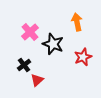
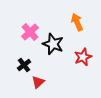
orange arrow: rotated 12 degrees counterclockwise
red triangle: moved 1 px right, 2 px down
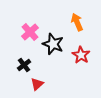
red star: moved 2 px left, 2 px up; rotated 18 degrees counterclockwise
red triangle: moved 1 px left, 2 px down
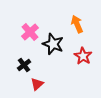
orange arrow: moved 2 px down
red star: moved 2 px right, 1 px down
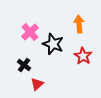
orange arrow: moved 2 px right; rotated 18 degrees clockwise
black cross: rotated 16 degrees counterclockwise
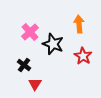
red triangle: moved 2 px left; rotated 16 degrees counterclockwise
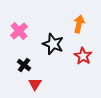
orange arrow: rotated 18 degrees clockwise
pink cross: moved 11 px left, 1 px up
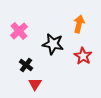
black star: rotated 10 degrees counterclockwise
black cross: moved 2 px right
